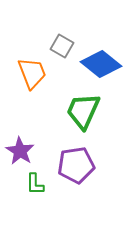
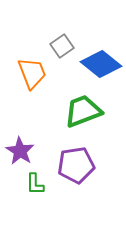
gray square: rotated 25 degrees clockwise
green trapezoid: rotated 45 degrees clockwise
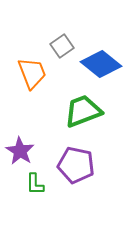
purple pentagon: rotated 21 degrees clockwise
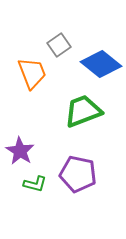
gray square: moved 3 px left, 1 px up
purple pentagon: moved 2 px right, 9 px down
green L-shape: rotated 75 degrees counterclockwise
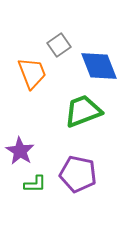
blue diamond: moved 2 px left, 2 px down; rotated 30 degrees clockwise
green L-shape: rotated 15 degrees counterclockwise
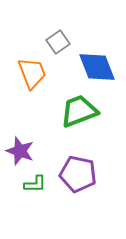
gray square: moved 1 px left, 3 px up
blue diamond: moved 2 px left, 1 px down
green trapezoid: moved 4 px left
purple star: rotated 12 degrees counterclockwise
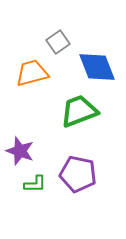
orange trapezoid: rotated 84 degrees counterclockwise
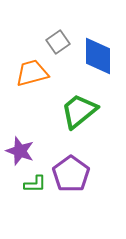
blue diamond: moved 1 px right, 11 px up; rotated 21 degrees clockwise
green trapezoid: rotated 18 degrees counterclockwise
purple pentagon: moved 7 px left; rotated 24 degrees clockwise
